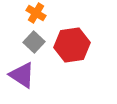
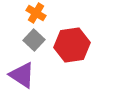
gray square: moved 2 px up
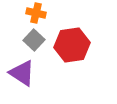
orange cross: rotated 18 degrees counterclockwise
purple triangle: moved 2 px up
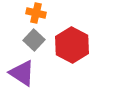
red hexagon: rotated 24 degrees counterclockwise
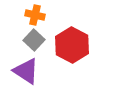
orange cross: moved 1 px left, 2 px down
purple triangle: moved 4 px right, 2 px up
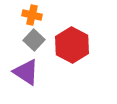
orange cross: moved 3 px left
purple triangle: moved 1 px down
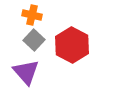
purple triangle: rotated 16 degrees clockwise
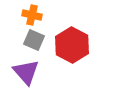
gray square: rotated 20 degrees counterclockwise
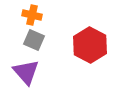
red hexagon: moved 18 px right
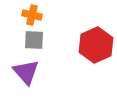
gray square: rotated 20 degrees counterclockwise
red hexagon: moved 6 px right; rotated 8 degrees clockwise
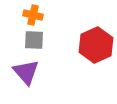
orange cross: moved 1 px right
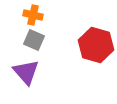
gray square: rotated 20 degrees clockwise
red hexagon: rotated 20 degrees counterclockwise
